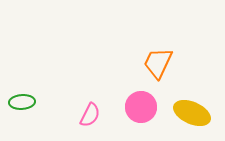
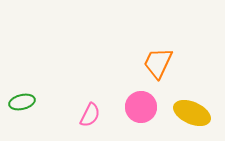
green ellipse: rotated 10 degrees counterclockwise
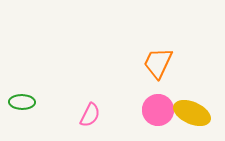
green ellipse: rotated 15 degrees clockwise
pink circle: moved 17 px right, 3 px down
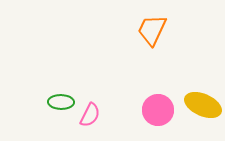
orange trapezoid: moved 6 px left, 33 px up
green ellipse: moved 39 px right
yellow ellipse: moved 11 px right, 8 px up
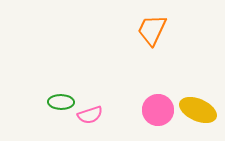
yellow ellipse: moved 5 px left, 5 px down
pink semicircle: rotated 45 degrees clockwise
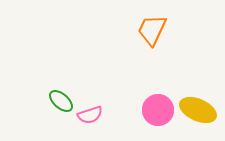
green ellipse: moved 1 px up; rotated 40 degrees clockwise
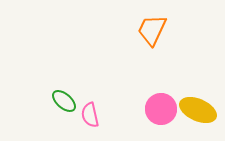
green ellipse: moved 3 px right
pink circle: moved 3 px right, 1 px up
pink semicircle: rotated 95 degrees clockwise
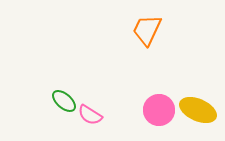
orange trapezoid: moved 5 px left
pink circle: moved 2 px left, 1 px down
pink semicircle: rotated 45 degrees counterclockwise
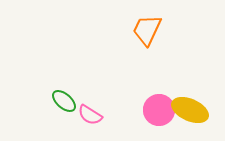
yellow ellipse: moved 8 px left
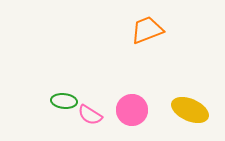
orange trapezoid: rotated 44 degrees clockwise
green ellipse: rotated 35 degrees counterclockwise
pink circle: moved 27 px left
